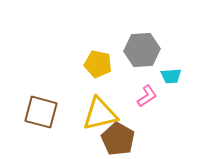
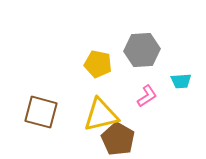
cyan trapezoid: moved 10 px right, 5 px down
yellow triangle: moved 1 px right, 1 px down
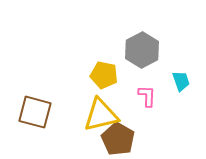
gray hexagon: rotated 24 degrees counterclockwise
yellow pentagon: moved 6 px right, 11 px down
cyan trapezoid: rotated 105 degrees counterclockwise
pink L-shape: rotated 55 degrees counterclockwise
brown square: moved 6 px left
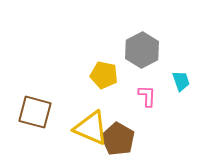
yellow triangle: moved 10 px left, 13 px down; rotated 36 degrees clockwise
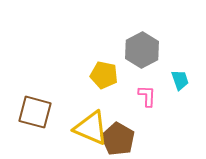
cyan trapezoid: moved 1 px left, 1 px up
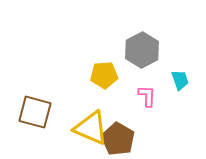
yellow pentagon: rotated 16 degrees counterclockwise
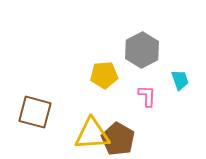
yellow triangle: moved 1 px right, 6 px down; rotated 27 degrees counterclockwise
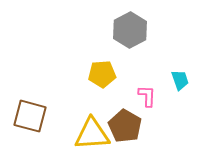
gray hexagon: moved 12 px left, 20 px up
yellow pentagon: moved 2 px left, 1 px up
brown square: moved 5 px left, 4 px down
brown pentagon: moved 7 px right, 13 px up
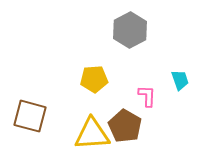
yellow pentagon: moved 8 px left, 5 px down
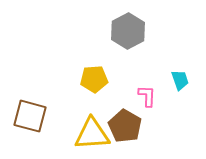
gray hexagon: moved 2 px left, 1 px down
